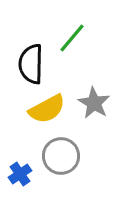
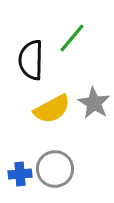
black semicircle: moved 4 px up
yellow semicircle: moved 5 px right
gray circle: moved 6 px left, 13 px down
blue cross: rotated 30 degrees clockwise
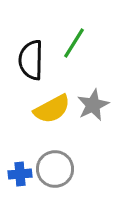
green line: moved 2 px right, 5 px down; rotated 8 degrees counterclockwise
gray star: moved 1 px left, 2 px down; rotated 16 degrees clockwise
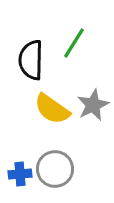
yellow semicircle: rotated 63 degrees clockwise
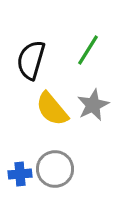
green line: moved 14 px right, 7 px down
black semicircle: rotated 15 degrees clockwise
yellow semicircle: rotated 15 degrees clockwise
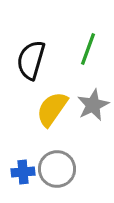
green line: moved 1 px up; rotated 12 degrees counterclockwise
yellow semicircle: rotated 75 degrees clockwise
gray circle: moved 2 px right
blue cross: moved 3 px right, 2 px up
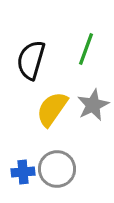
green line: moved 2 px left
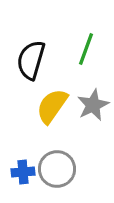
yellow semicircle: moved 3 px up
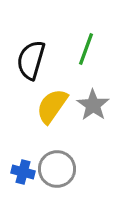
gray star: rotated 12 degrees counterclockwise
blue cross: rotated 20 degrees clockwise
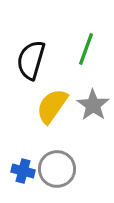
blue cross: moved 1 px up
